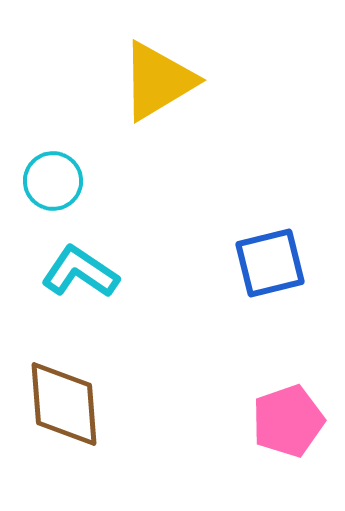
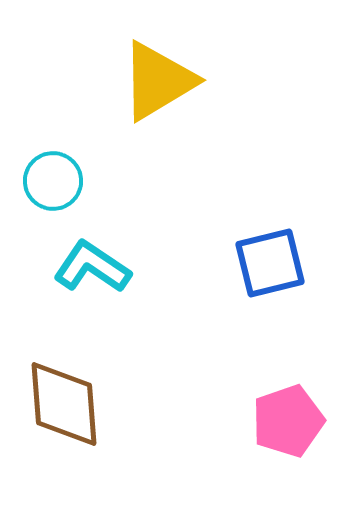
cyan L-shape: moved 12 px right, 5 px up
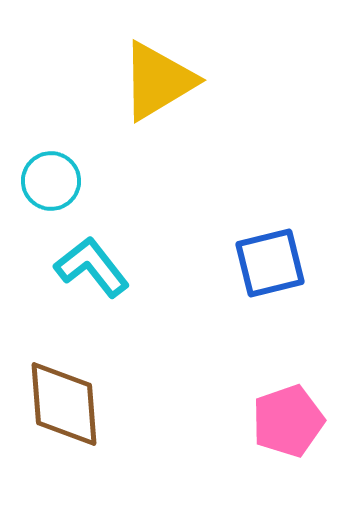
cyan circle: moved 2 px left
cyan L-shape: rotated 18 degrees clockwise
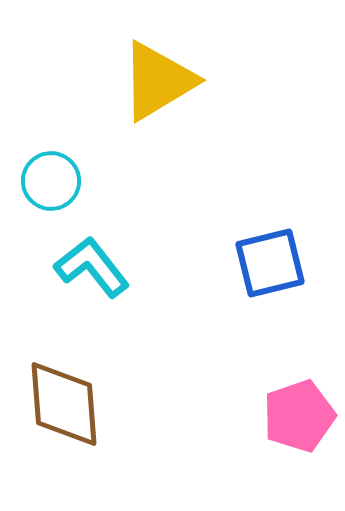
pink pentagon: moved 11 px right, 5 px up
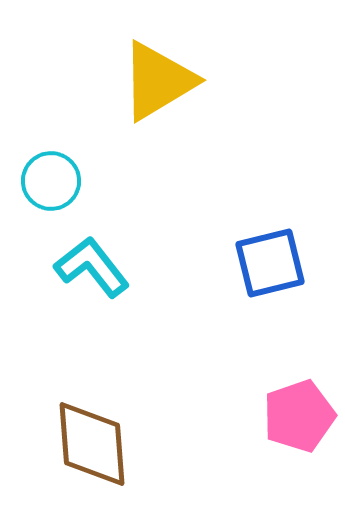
brown diamond: moved 28 px right, 40 px down
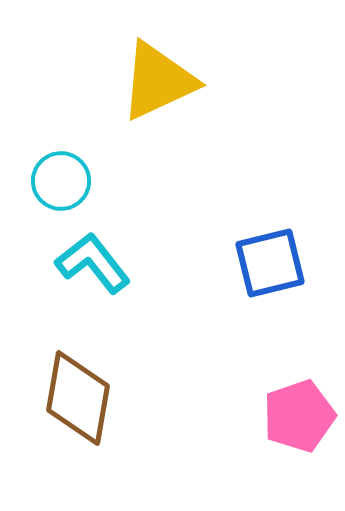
yellow triangle: rotated 6 degrees clockwise
cyan circle: moved 10 px right
cyan L-shape: moved 1 px right, 4 px up
brown diamond: moved 14 px left, 46 px up; rotated 14 degrees clockwise
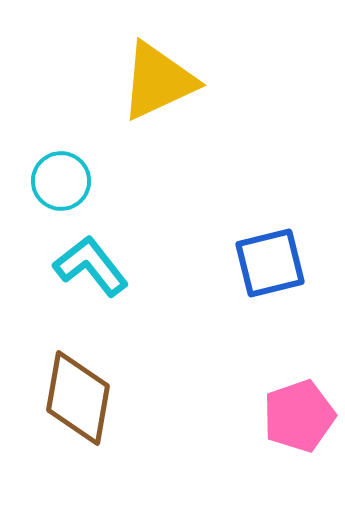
cyan L-shape: moved 2 px left, 3 px down
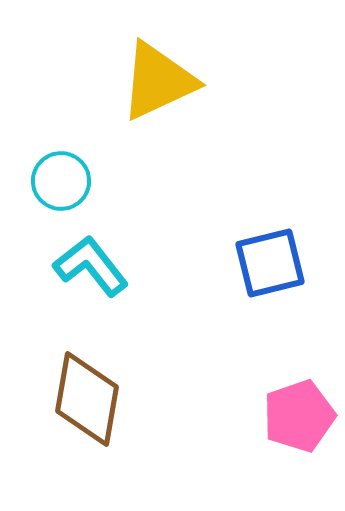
brown diamond: moved 9 px right, 1 px down
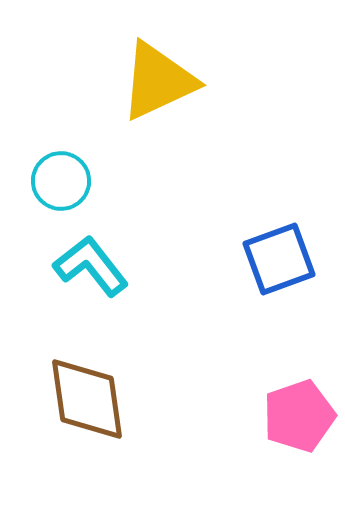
blue square: moved 9 px right, 4 px up; rotated 6 degrees counterclockwise
brown diamond: rotated 18 degrees counterclockwise
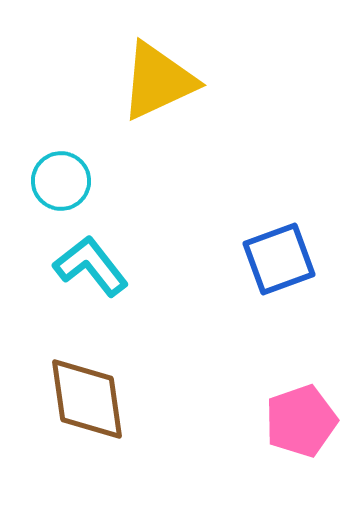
pink pentagon: moved 2 px right, 5 px down
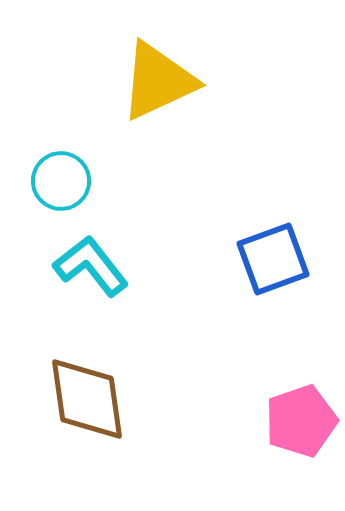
blue square: moved 6 px left
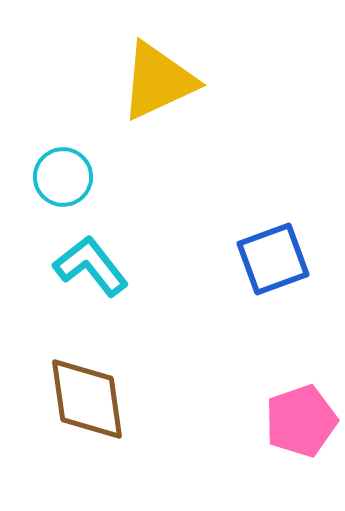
cyan circle: moved 2 px right, 4 px up
